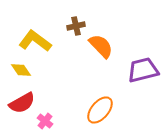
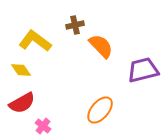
brown cross: moved 1 px left, 1 px up
pink cross: moved 2 px left, 5 px down
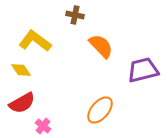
brown cross: moved 10 px up; rotated 24 degrees clockwise
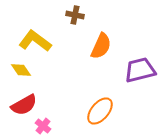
orange semicircle: rotated 68 degrees clockwise
purple trapezoid: moved 3 px left
red semicircle: moved 2 px right, 2 px down
orange ellipse: moved 1 px down
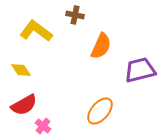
yellow L-shape: moved 1 px right, 10 px up
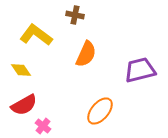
yellow L-shape: moved 4 px down
orange semicircle: moved 15 px left, 8 px down
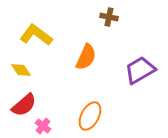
brown cross: moved 34 px right, 2 px down
orange semicircle: moved 3 px down
purple trapezoid: rotated 16 degrees counterclockwise
red semicircle: rotated 12 degrees counterclockwise
orange ellipse: moved 10 px left, 5 px down; rotated 12 degrees counterclockwise
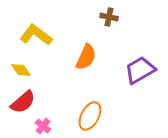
red semicircle: moved 1 px left, 3 px up
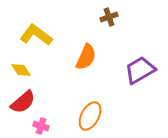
brown cross: rotated 30 degrees counterclockwise
pink cross: moved 2 px left; rotated 21 degrees counterclockwise
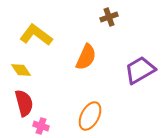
red semicircle: moved 1 px right, 1 px down; rotated 64 degrees counterclockwise
